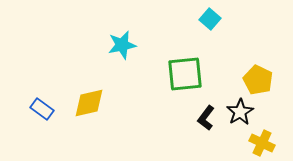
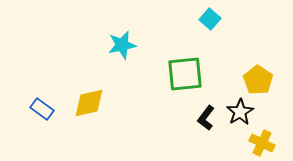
yellow pentagon: rotated 8 degrees clockwise
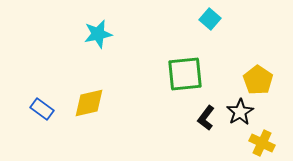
cyan star: moved 24 px left, 11 px up
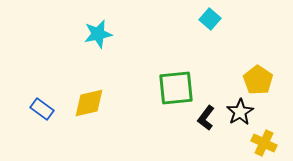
green square: moved 9 px left, 14 px down
yellow cross: moved 2 px right
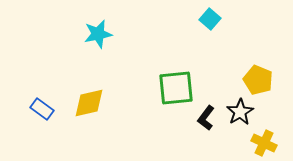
yellow pentagon: rotated 12 degrees counterclockwise
